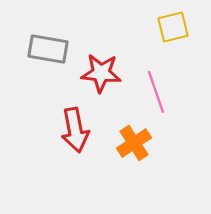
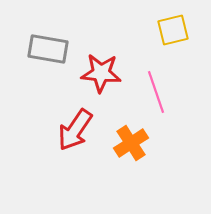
yellow square: moved 3 px down
red arrow: rotated 45 degrees clockwise
orange cross: moved 3 px left
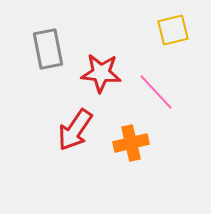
gray rectangle: rotated 69 degrees clockwise
pink line: rotated 24 degrees counterclockwise
orange cross: rotated 20 degrees clockwise
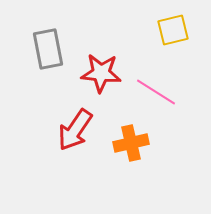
pink line: rotated 15 degrees counterclockwise
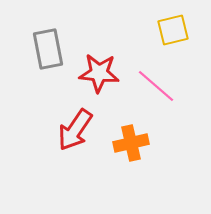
red star: moved 2 px left
pink line: moved 6 px up; rotated 9 degrees clockwise
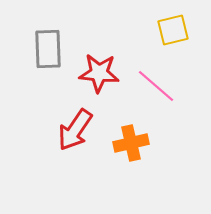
gray rectangle: rotated 9 degrees clockwise
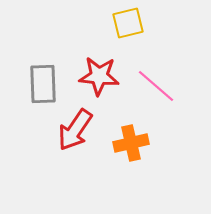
yellow square: moved 45 px left, 7 px up
gray rectangle: moved 5 px left, 35 px down
red star: moved 3 px down
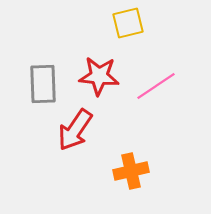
pink line: rotated 75 degrees counterclockwise
orange cross: moved 28 px down
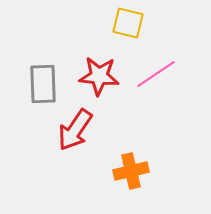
yellow square: rotated 28 degrees clockwise
pink line: moved 12 px up
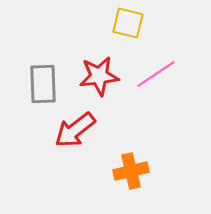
red star: rotated 12 degrees counterclockwise
red arrow: rotated 18 degrees clockwise
